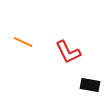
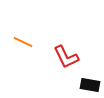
red L-shape: moved 2 px left, 5 px down
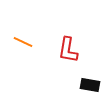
red L-shape: moved 2 px right, 7 px up; rotated 36 degrees clockwise
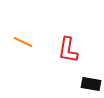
black rectangle: moved 1 px right, 1 px up
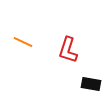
red L-shape: rotated 8 degrees clockwise
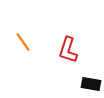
orange line: rotated 30 degrees clockwise
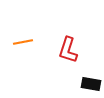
orange line: rotated 66 degrees counterclockwise
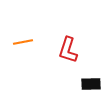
black rectangle: rotated 12 degrees counterclockwise
